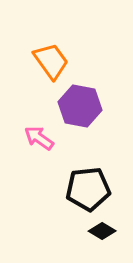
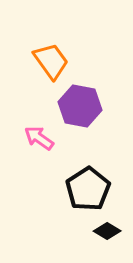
black pentagon: rotated 27 degrees counterclockwise
black diamond: moved 5 px right
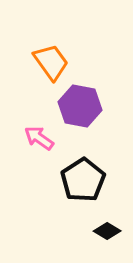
orange trapezoid: moved 1 px down
black pentagon: moved 5 px left, 9 px up
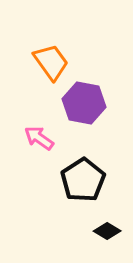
purple hexagon: moved 4 px right, 3 px up
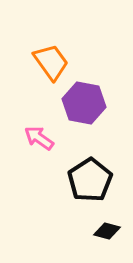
black pentagon: moved 7 px right
black diamond: rotated 16 degrees counterclockwise
